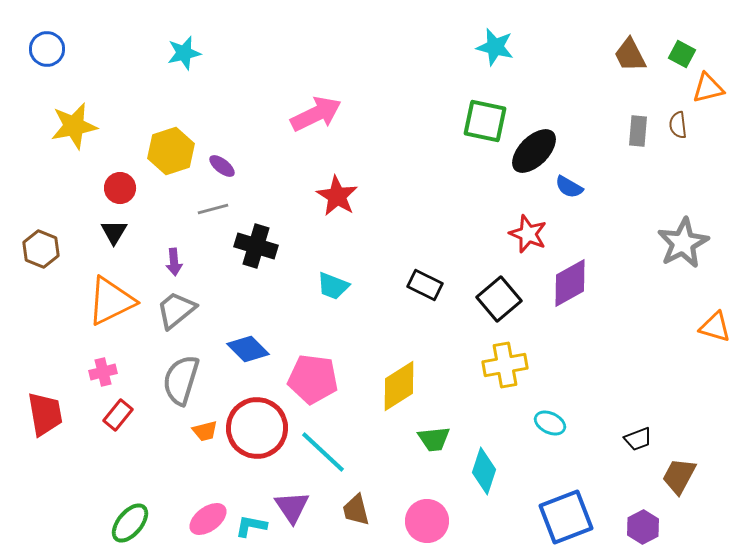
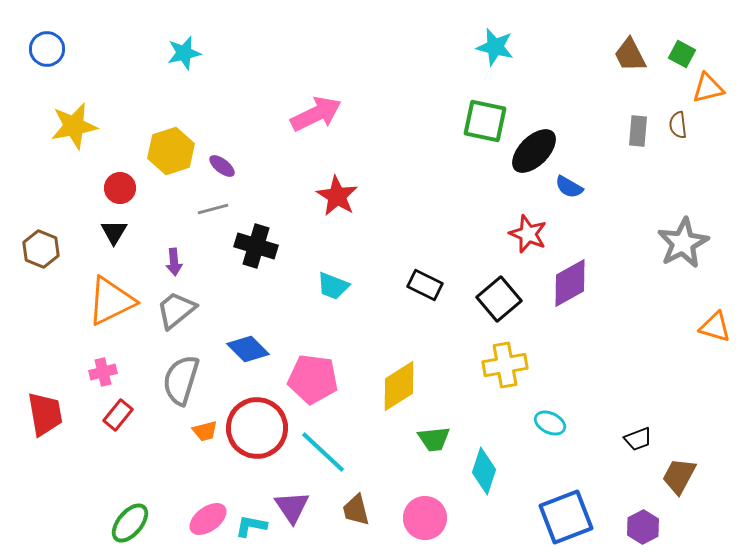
pink circle at (427, 521): moved 2 px left, 3 px up
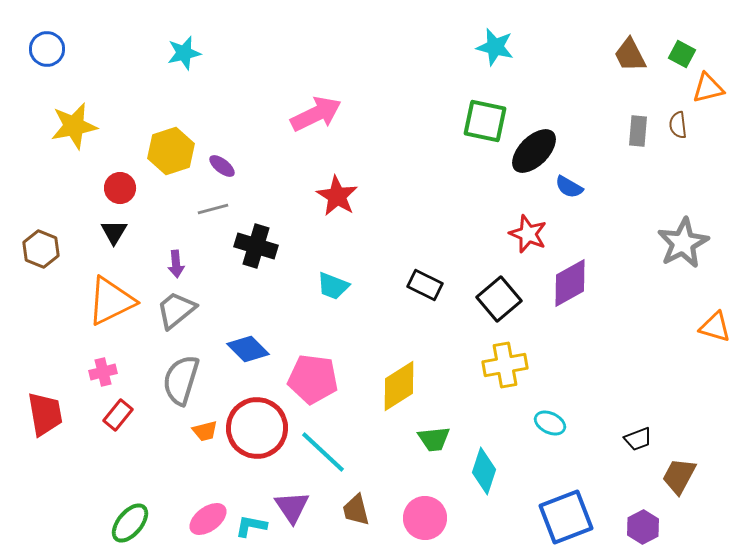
purple arrow at (174, 262): moved 2 px right, 2 px down
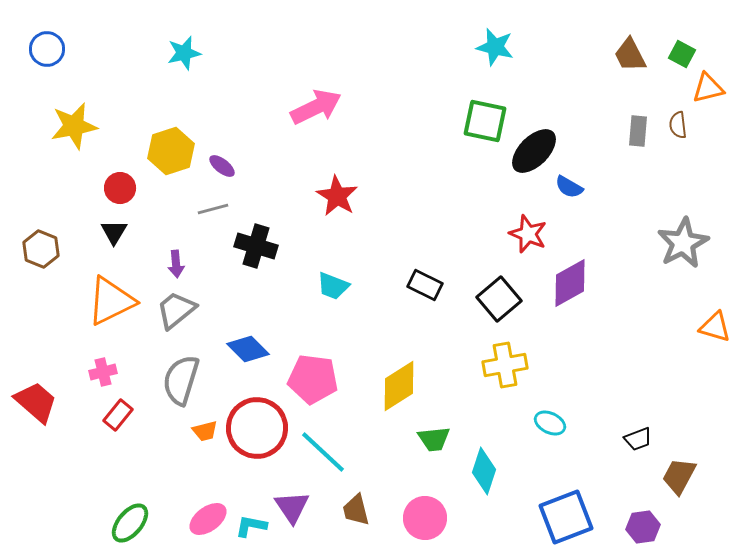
pink arrow at (316, 114): moved 7 px up
red trapezoid at (45, 414): moved 9 px left, 12 px up; rotated 39 degrees counterclockwise
purple hexagon at (643, 527): rotated 20 degrees clockwise
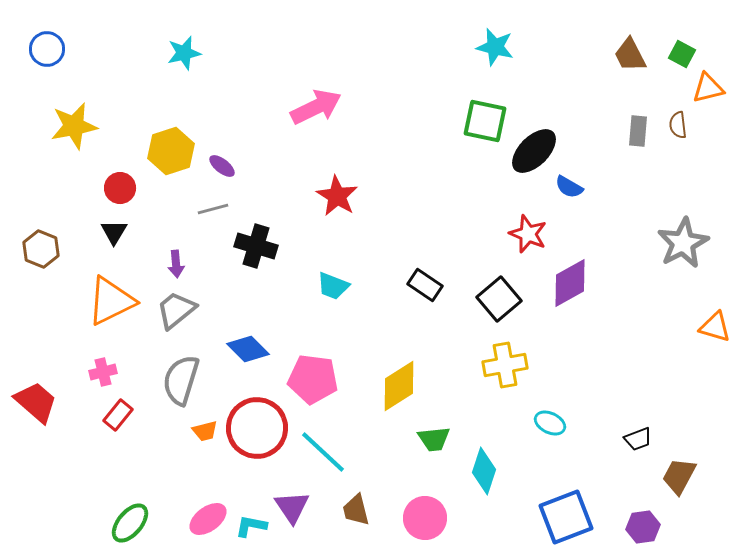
black rectangle at (425, 285): rotated 8 degrees clockwise
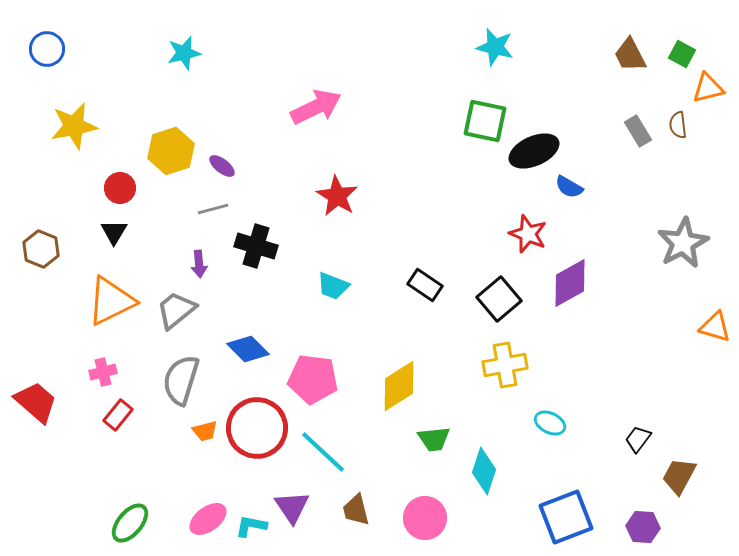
gray rectangle at (638, 131): rotated 36 degrees counterclockwise
black ellipse at (534, 151): rotated 21 degrees clockwise
purple arrow at (176, 264): moved 23 px right
black trapezoid at (638, 439): rotated 148 degrees clockwise
purple hexagon at (643, 527): rotated 12 degrees clockwise
